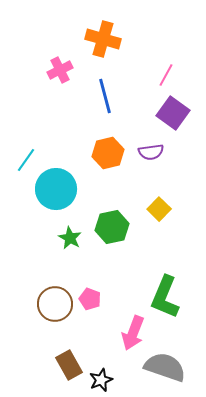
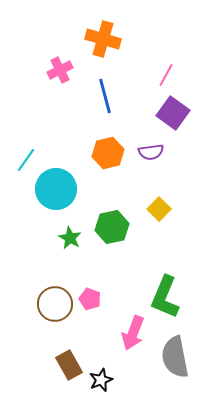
gray semicircle: moved 10 px right, 10 px up; rotated 120 degrees counterclockwise
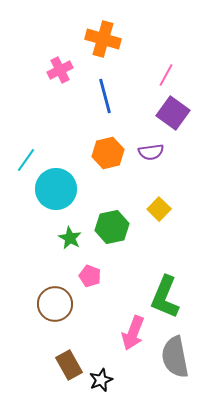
pink pentagon: moved 23 px up
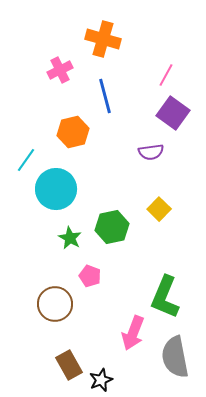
orange hexagon: moved 35 px left, 21 px up
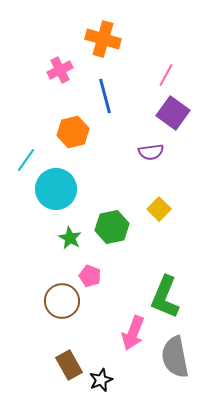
brown circle: moved 7 px right, 3 px up
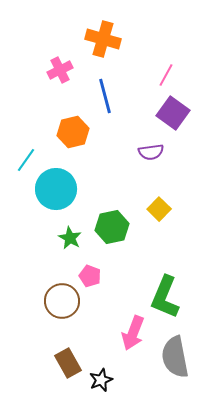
brown rectangle: moved 1 px left, 2 px up
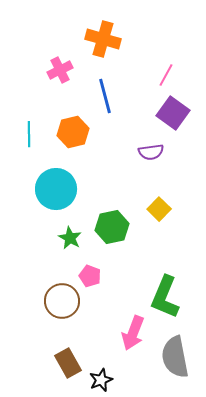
cyan line: moved 3 px right, 26 px up; rotated 35 degrees counterclockwise
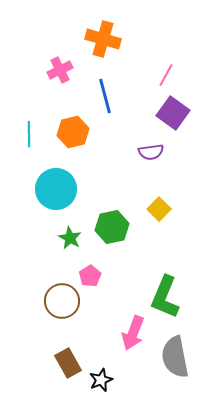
pink pentagon: rotated 20 degrees clockwise
